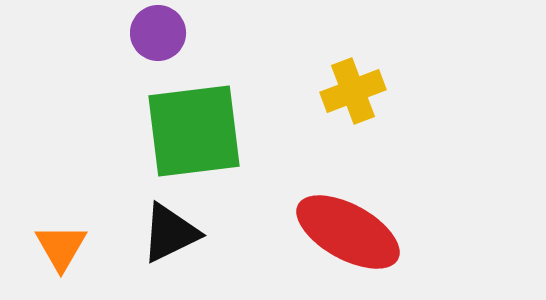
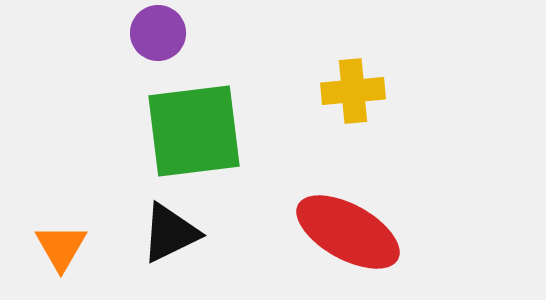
yellow cross: rotated 16 degrees clockwise
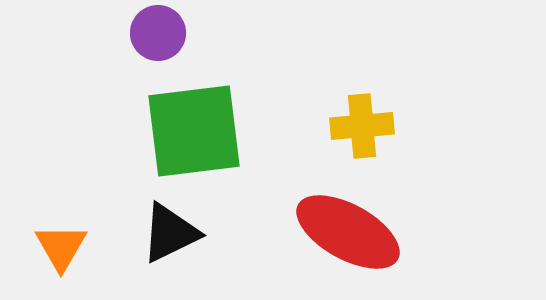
yellow cross: moved 9 px right, 35 px down
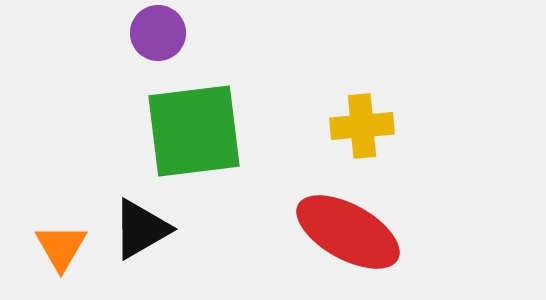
black triangle: moved 29 px left, 4 px up; rotated 4 degrees counterclockwise
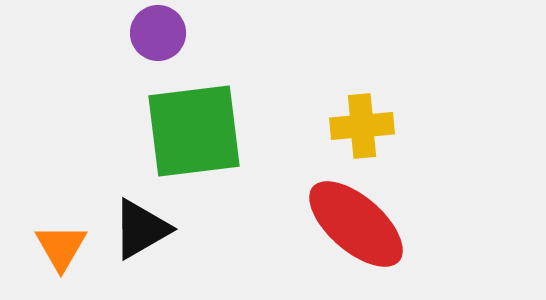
red ellipse: moved 8 px right, 8 px up; rotated 12 degrees clockwise
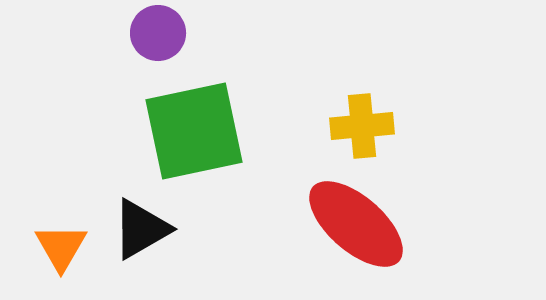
green square: rotated 5 degrees counterclockwise
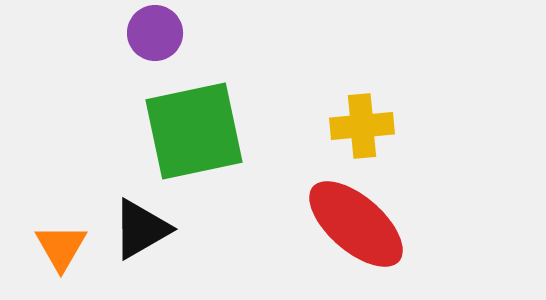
purple circle: moved 3 px left
